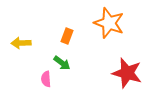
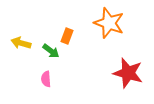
yellow arrow: rotated 18 degrees clockwise
green arrow: moved 11 px left, 12 px up
red star: moved 1 px right
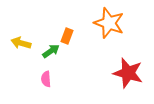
green arrow: rotated 72 degrees counterclockwise
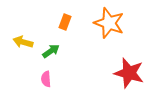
orange rectangle: moved 2 px left, 14 px up
yellow arrow: moved 2 px right, 1 px up
red star: moved 1 px right
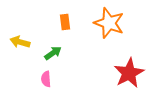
orange rectangle: rotated 28 degrees counterclockwise
yellow arrow: moved 3 px left
green arrow: moved 2 px right, 2 px down
red star: rotated 28 degrees clockwise
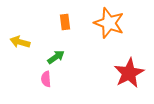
green arrow: moved 3 px right, 4 px down
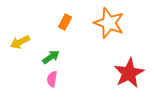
orange rectangle: rotated 35 degrees clockwise
yellow arrow: rotated 42 degrees counterclockwise
green arrow: moved 5 px left
pink semicircle: moved 6 px right; rotated 14 degrees clockwise
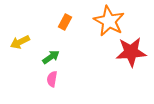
orange star: moved 2 px up; rotated 8 degrees clockwise
red star: moved 2 px right, 21 px up; rotated 24 degrees clockwise
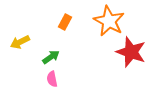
red star: rotated 24 degrees clockwise
pink semicircle: rotated 21 degrees counterclockwise
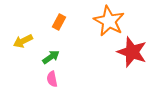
orange rectangle: moved 6 px left
yellow arrow: moved 3 px right, 1 px up
red star: moved 1 px right
